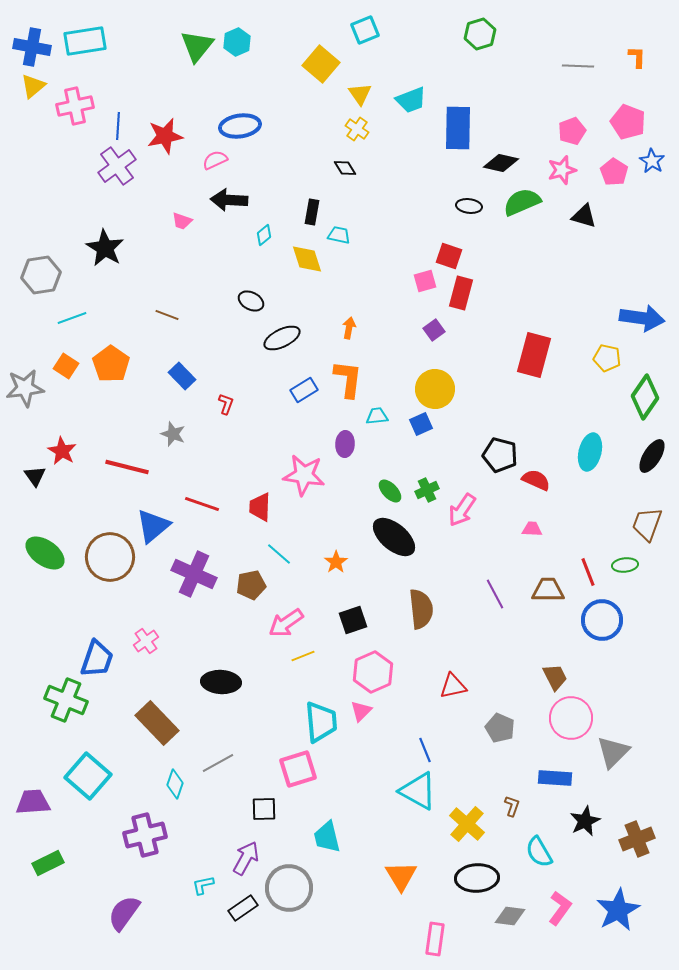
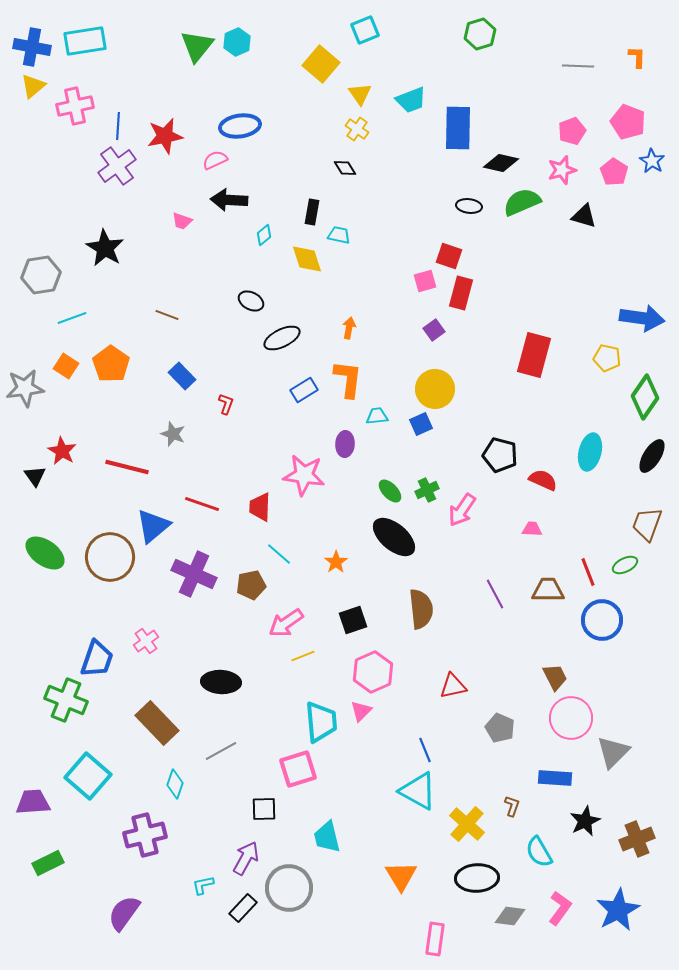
red semicircle at (536, 480): moved 7 px right
green ellipse at (625, 565): rotated 20 degrees counterclockwise
gray line at (218, 763): moved 3 px right, 12 px up
black rectangle at (243, 908): rotated 12 degrees counterclockwise
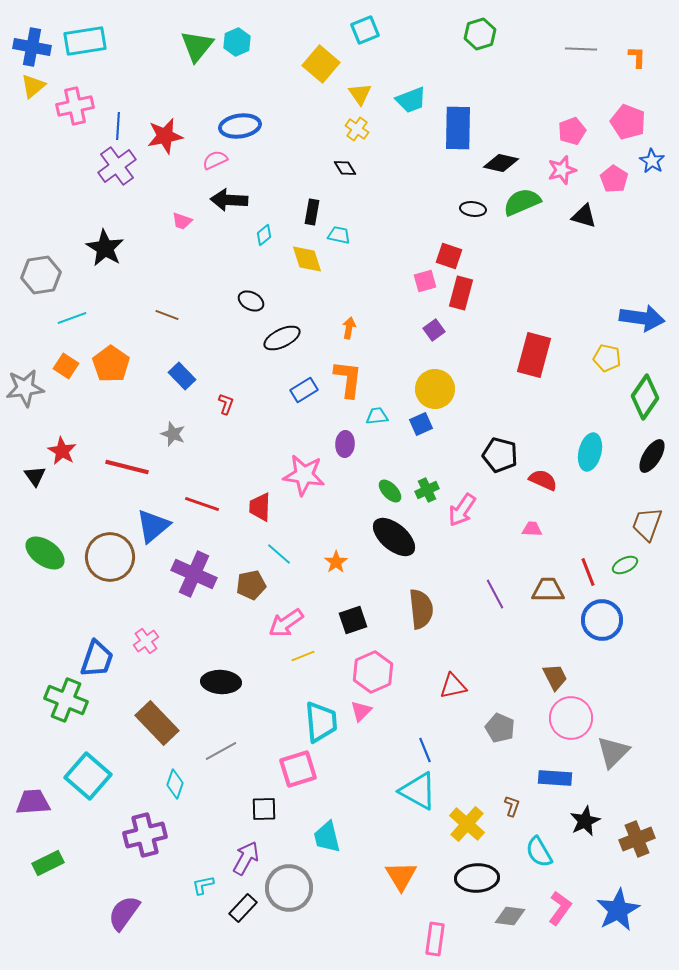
gray line at (578, 66): moved 3 px right, 17 px up
pink pentagon at (614, 172): moved 7 px down
black ellipse at (469, 206): moved 4 px right, 3 px down
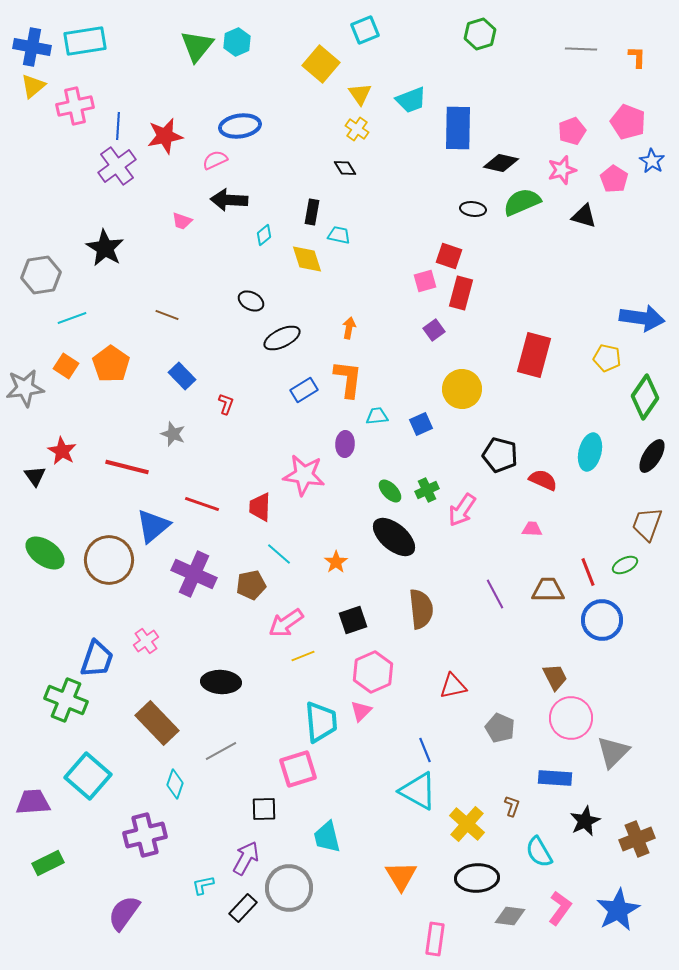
yellow circle at (435, 389): moved 27 px right
brown circle at (110, 557): moved 1 px left, 3 px down
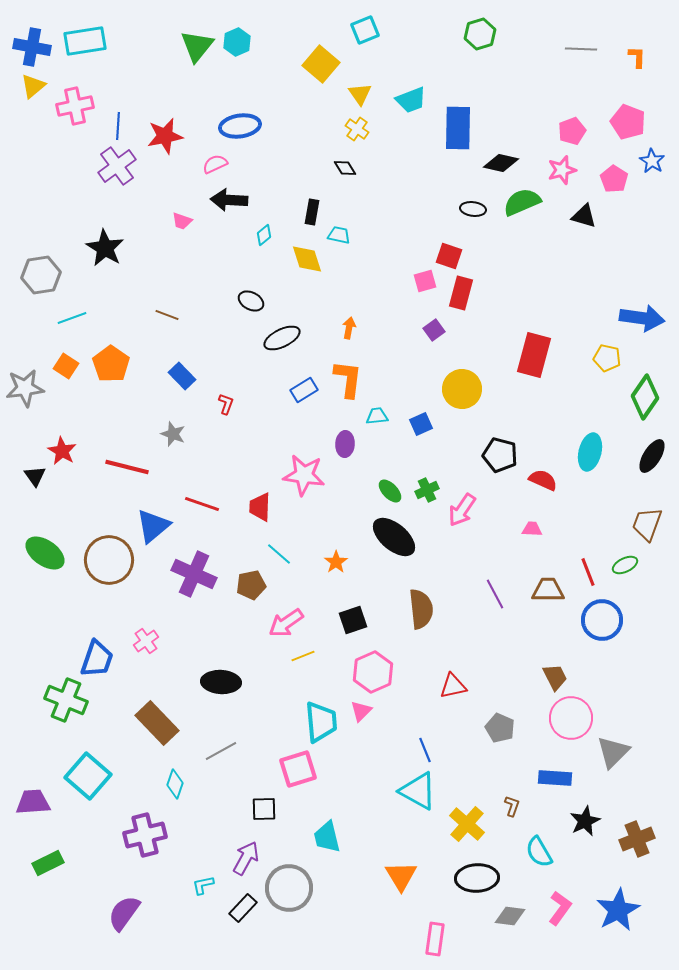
pink semicircle at (215, 160): moved 4 px down
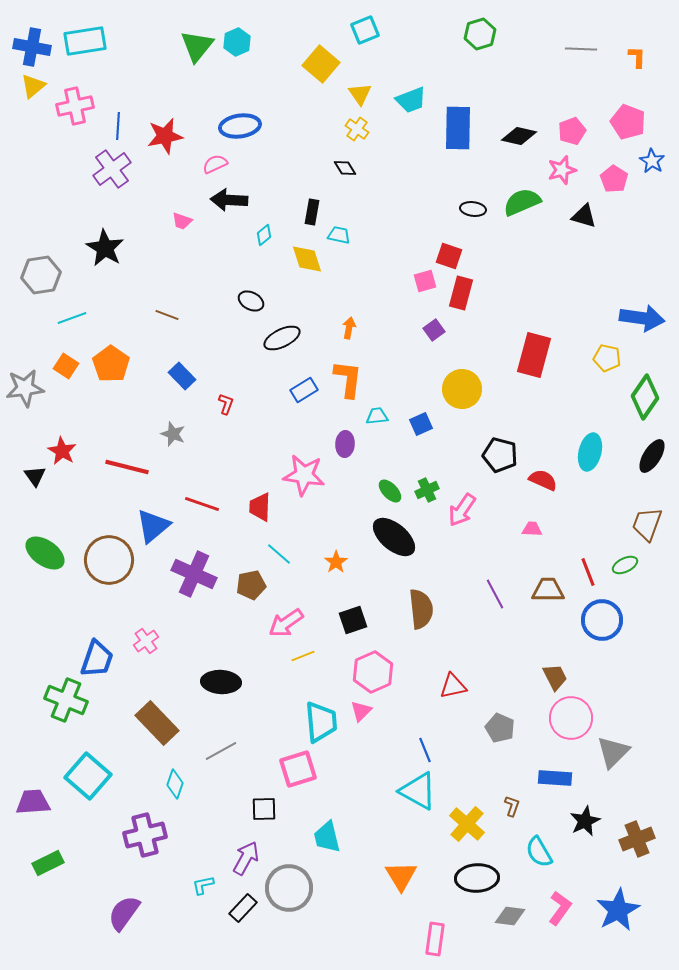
black diamond at (501, 163): moved 18 px right, 27 px up
purple cross at (117, 166): moved 5 px left, 3 px down
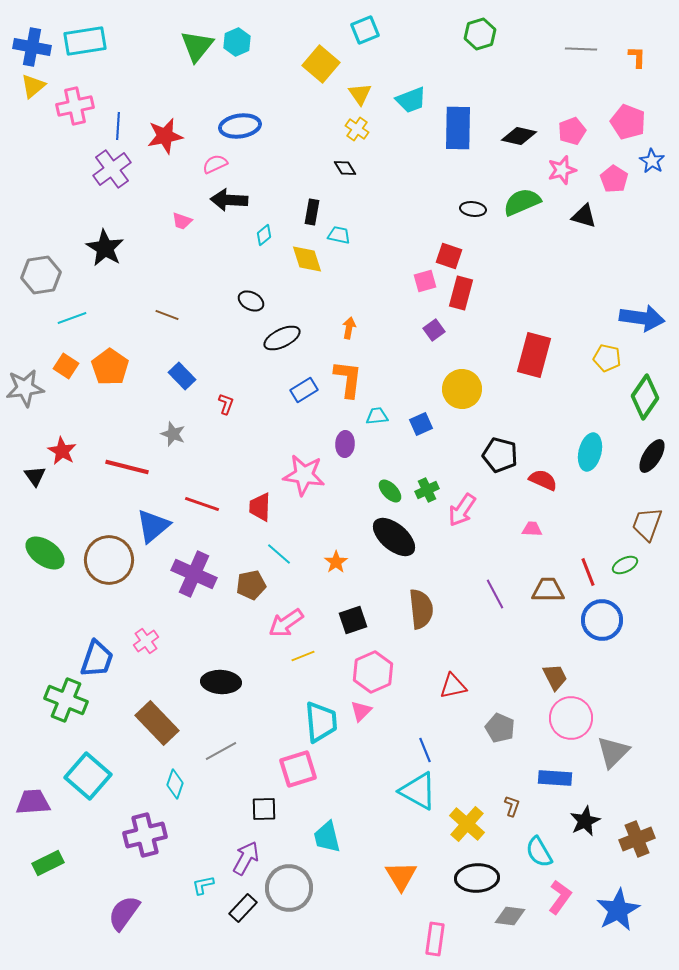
orange pentagon at (111, 364): moved 1 px left, 3 px down
pink L-shape at (560, 908): moved 11 px up
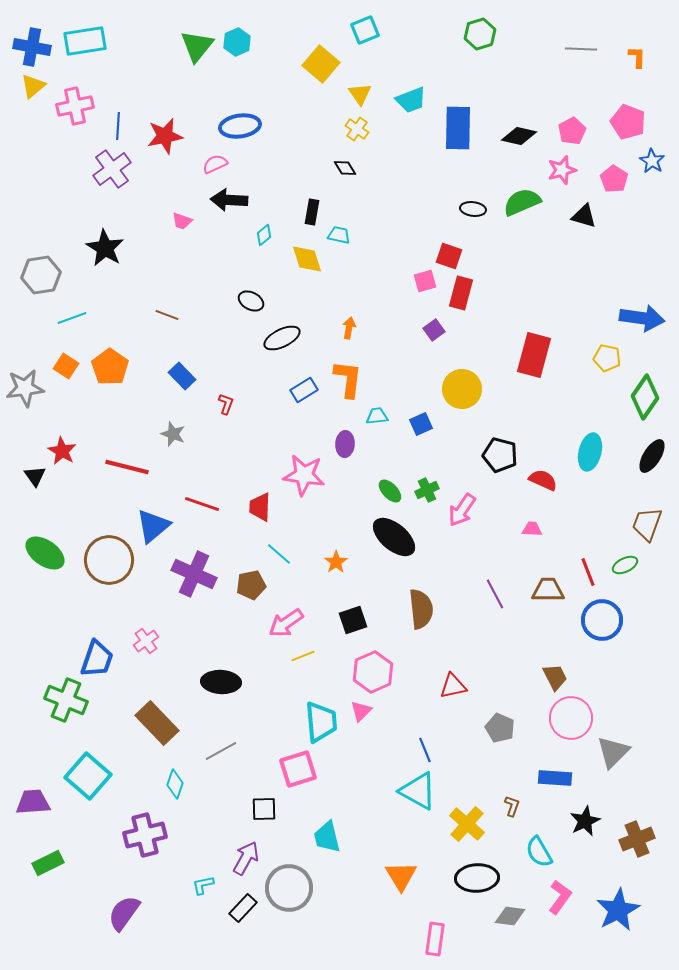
pink pentagon at (572, 131): rotated 8 degrees counterclockwise
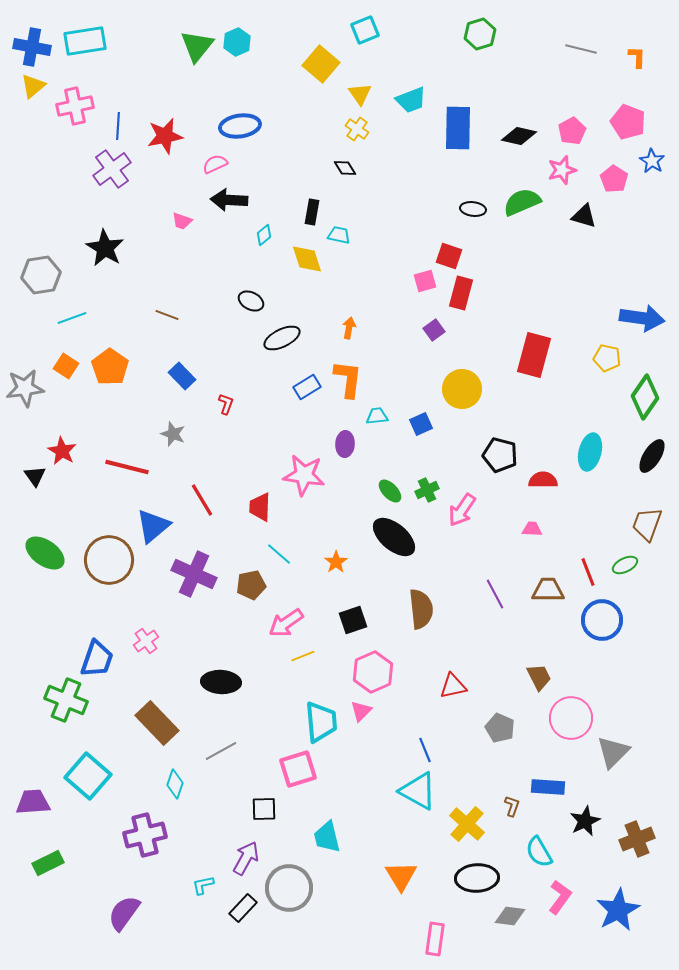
gray line at (581, 49): rotated 12 degrees clockwise
blue rectangle at (304, 390): moved 3 px right, 3 px up
red semicircle at (543, 480): rotated 24 degrees counterclockwise
red line at (202, 504): moved 4 px up; rotated 40 degrees clockwise
brown trapezoid at (555, 677): moved 16 px left
blue rectangle at (555, 778): moved 7 px left, 9 px down
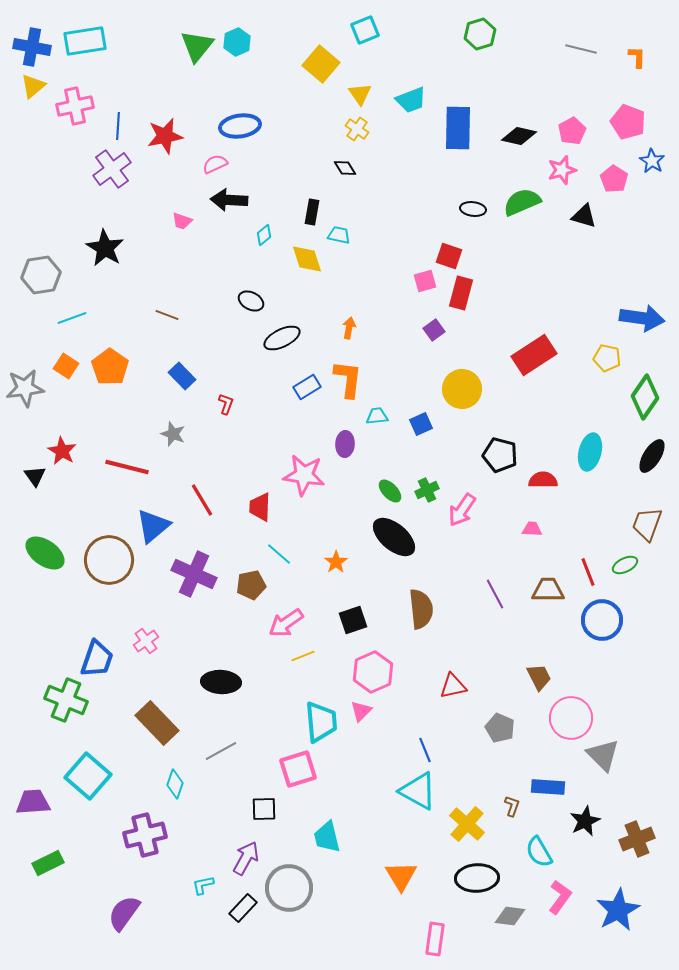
red rectangle at (534, 355): rotated 42 degrees clockwise
gray triangle at (613, 752): moved 10 px left, 3 px down; rotated 30 degrees counterclockwise
